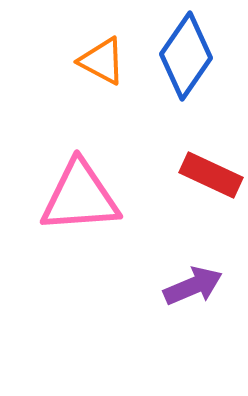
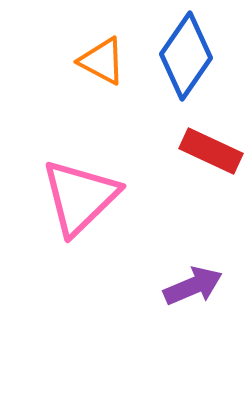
red rectangle: moved 24 px up
pink triangle: rotated 40 degrees counterclockwise
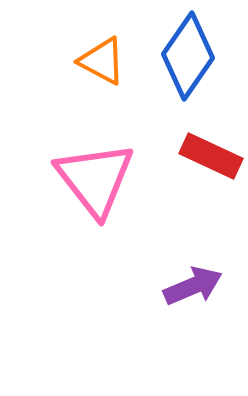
blue diamond: moved 2 px right
red rectangle: moved 5 px down
pink triangle: moved 15 px right, 18 px up; rotated 24 degrees counterclockwise
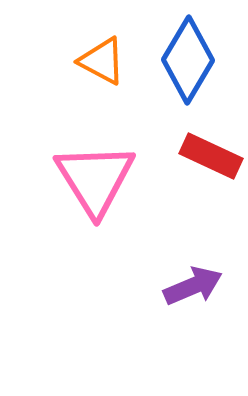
blue diamond: moved 4 px down; rotated 4 degrees counterclockwise
pink triangle: rotated 6 degrees clockwise
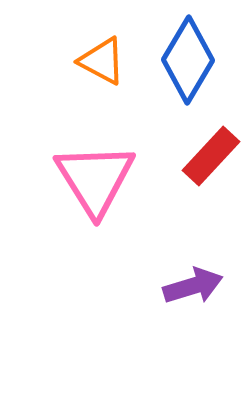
red rectangle: rotated 72 degrees counterclockwise
purple arrow: rotated 6 degrees clockwise
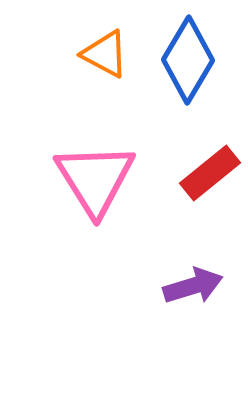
orange triangle: moved 3 px right, 7 px up
red rectangle: moved 1 px left, 17 px down; rotated 8 degrees clockwise
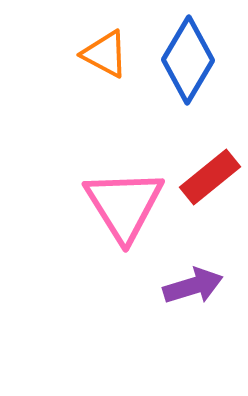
red rectangle: moved 4 px down
pink triangle: moved 29 px right, 26 px down
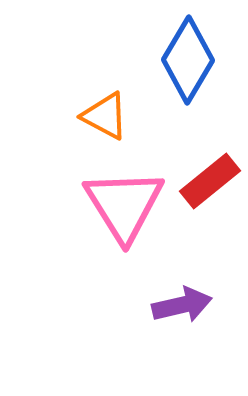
orange triangle: moved 62 px down
red rectangle: moved 4 px down
purple arrow: moved 11 px left, 19 px down; rotated 4 degrees clockwise
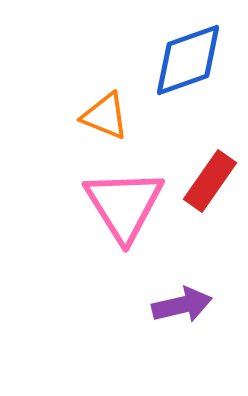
blue diamond: rotated 40 degrees clockwise
orange triangle: rotated 6 degrees counterclockwise
red rectangle: rotated 16 degrees counterclockwise
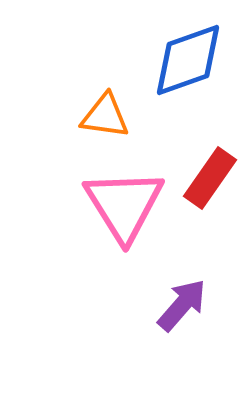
orange triangle: rotated 14 degrees counterclockwise
red rectangle: moved 3 px up
purple arrow: rotated 36 degrees counterclockwise
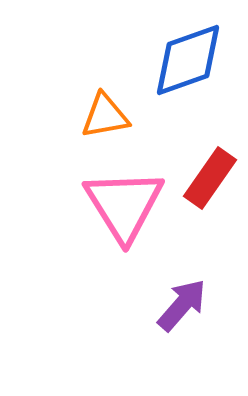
orange triangle: rotated 18 degrees counterclockwise
